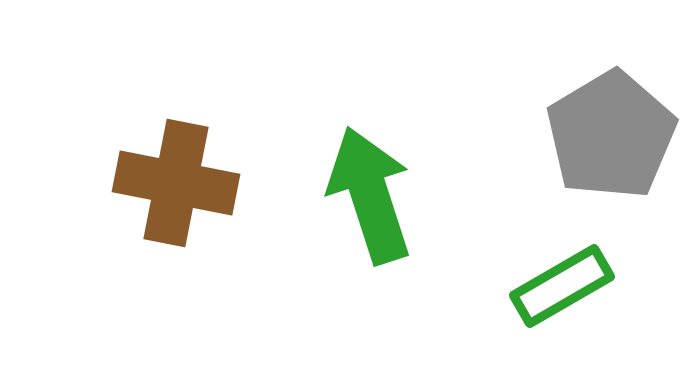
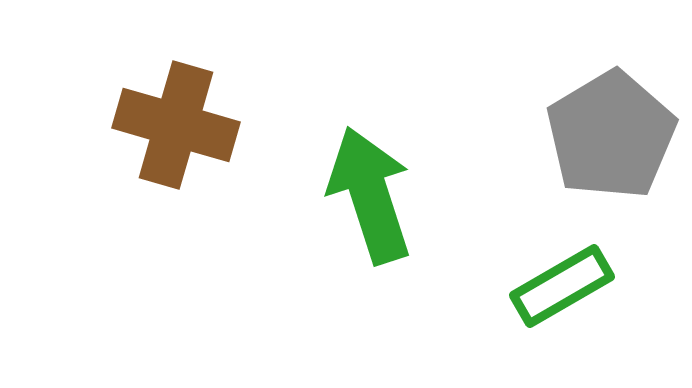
brown cross: moved 58 px up; rotated 5 degrees clockwise
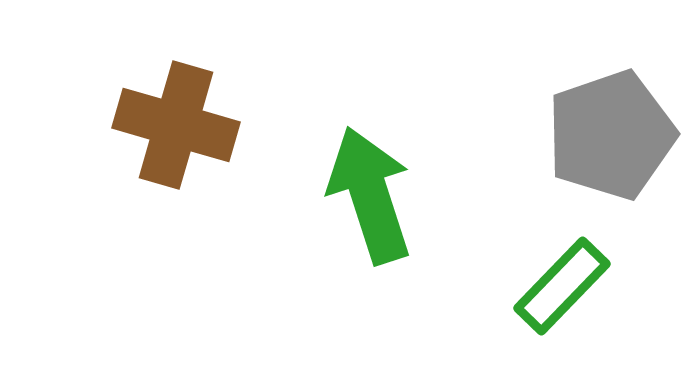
gray pentagon: rotated 12 degrees clockwise
green rectangle: rotated 16 degrees counterclockwise
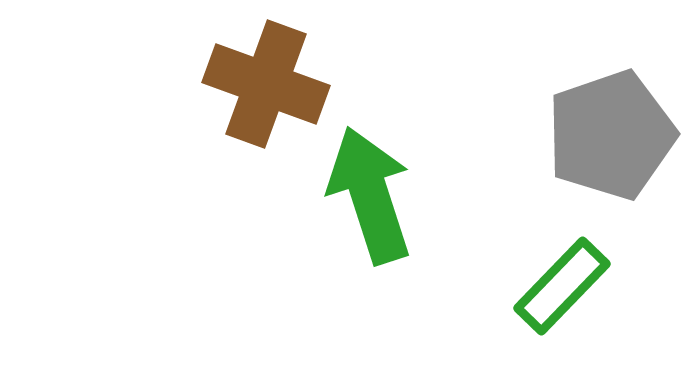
brown cross: moved 90 px right, 41 px up; rotated 4 degrees clockwise
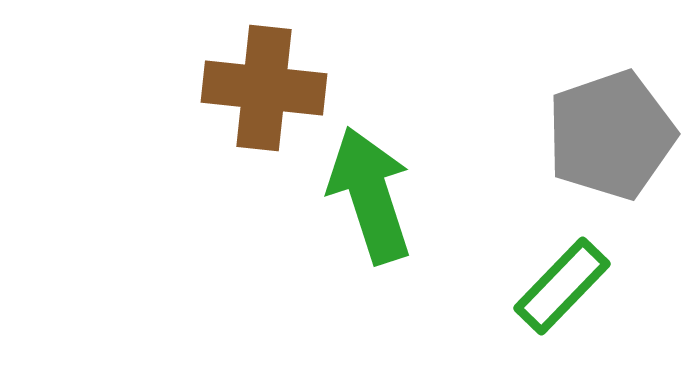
brown cross: moved 2 px left, 4 px down; rotated 14 degrees counterclockwise
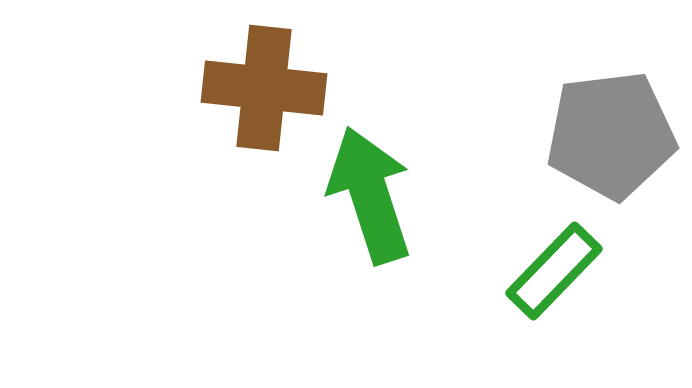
gray pentagon: rotated 12 degrees clockwise
green rectangle: moved 8 px left, 15 px up
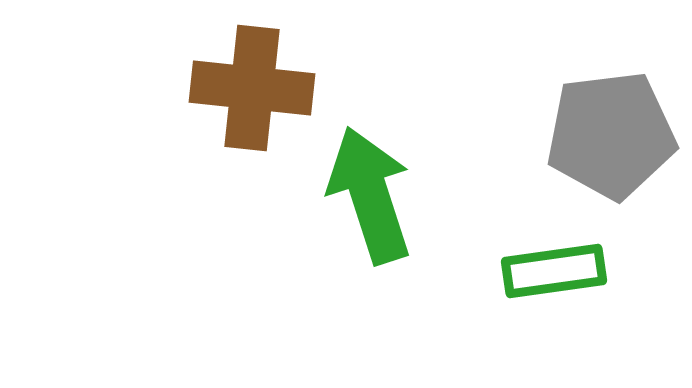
brown cross: moved 12 px left
green rectangle: rotated 38 degrees clockwise
